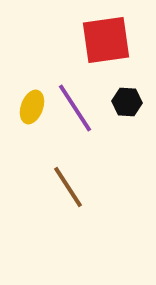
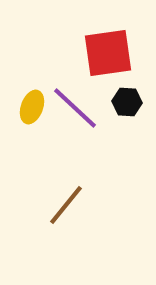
red square: moved 2 px right, 13 px down
purple line: rotated 14 degrees counterclockwise
brown line: moved 2 px left, 18 px down; rotated 72 degrees clockwise
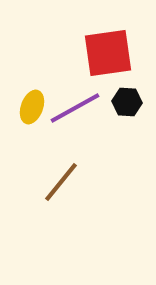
purple line: rotated 72 degrees counterclockwise
brown line: moved 5 px left, 23 px up
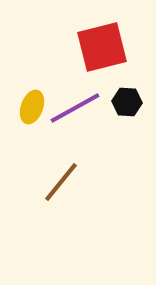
red square: moved 6 px left, 6 px up; rotated 6 degrees counterclockwise
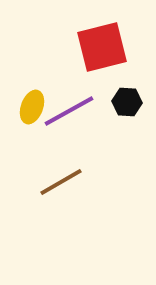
purple line: moved 6 px left, 3 px down
brown line: rotated 21 degrees clockwise
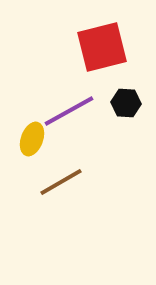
black hexagon: moved 1 px left, 1 px down
yellow ellipse: moved 32 px down
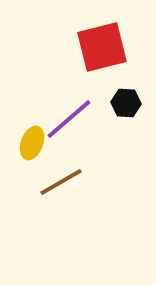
purple line: moved 8 px down; rotated 12 degrees counterclockwise
yellow ellipse: moved 4 px down
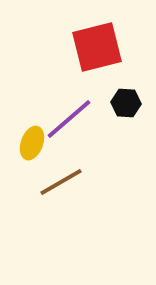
red square: moved 5 px left
